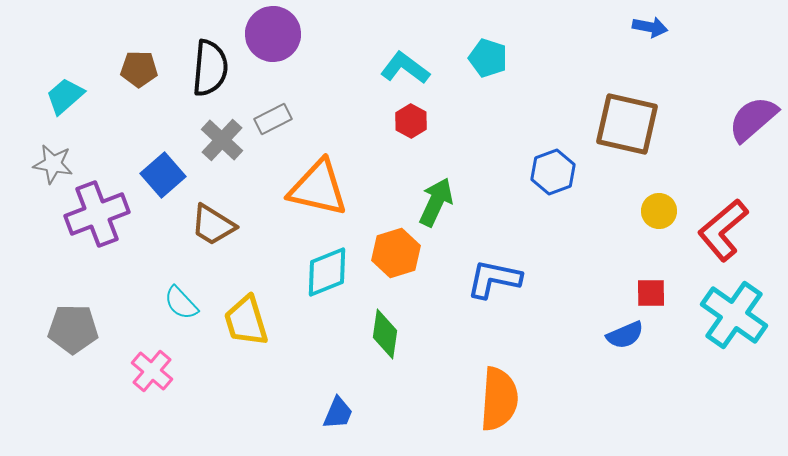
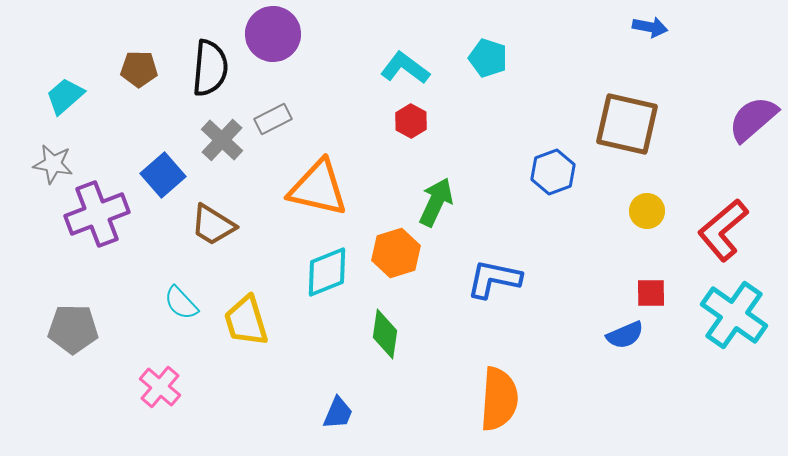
yellow circle: moved 12 px left
pink cross: moved 8 px right, 16 px down
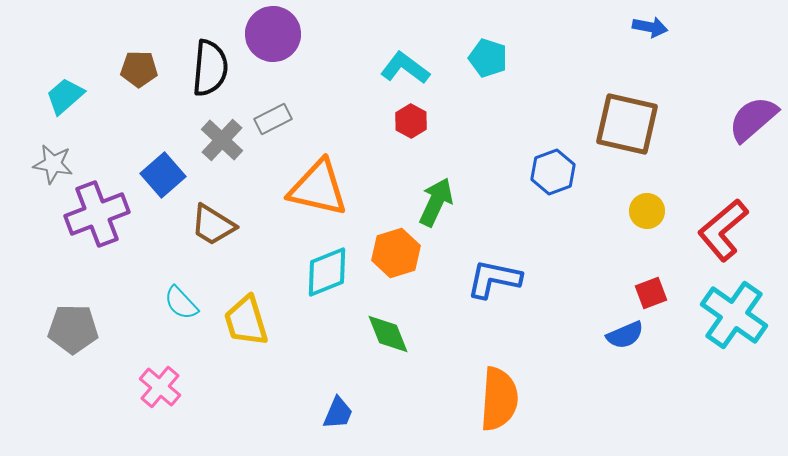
red square: rotated 20 degrees counterclockwise
green diamond: moved 3 px right; rotated 30 degrees counterclockwise
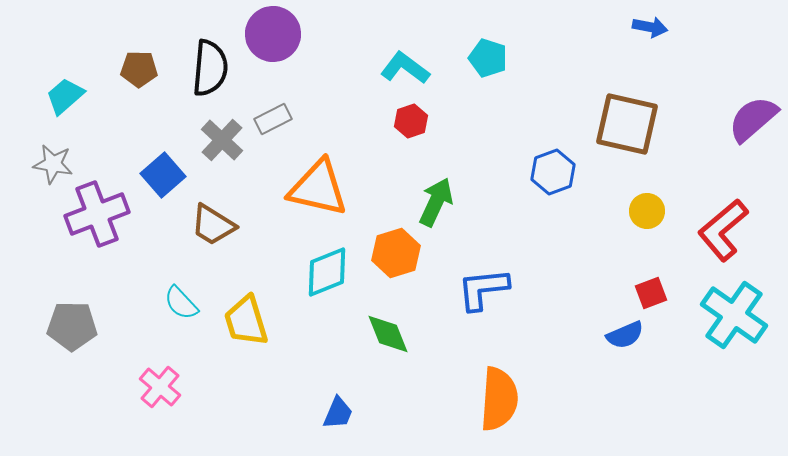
red hexagon: rotated 12 degrees clockwise
blue L-shape: moved 11 px left, 10 px down; rotated 18 degrees counterclockwise
gray pentagon: moved 1 px left, 3 px up
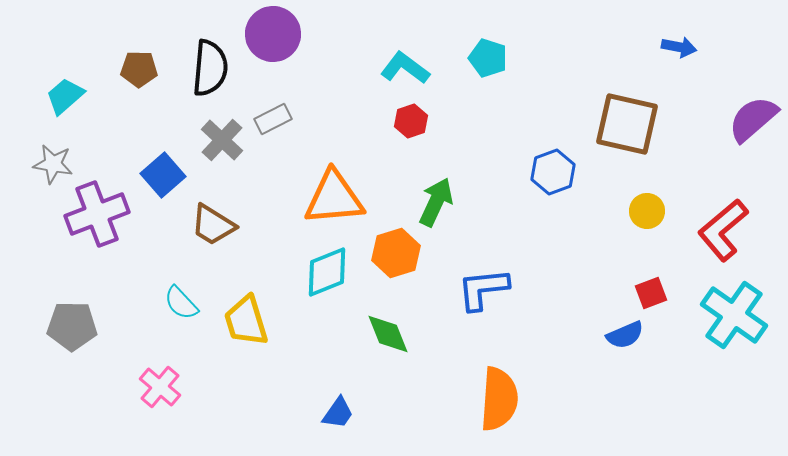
blue arrow: moved 29 px right, 20 px down
orange triangle: moved 16 px right, 10 px down; rotated 18 degrees counterclockwise
blue trapezoid: rotated 12 degrees clockwise
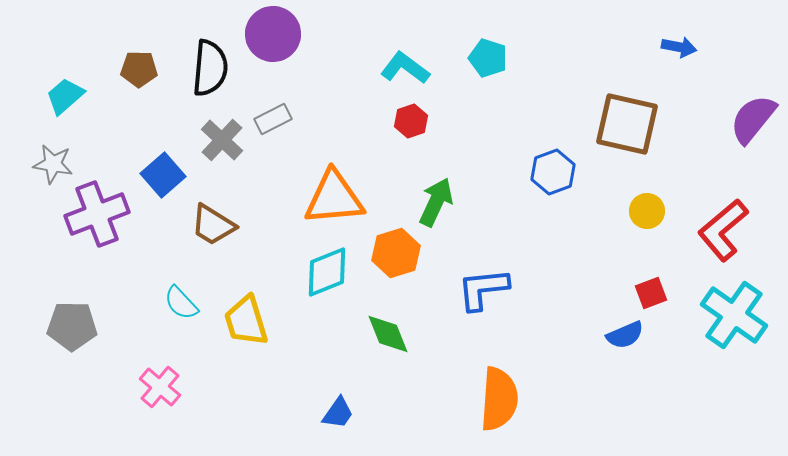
purple semicircle: rotated 10 degrees counterclockwise
